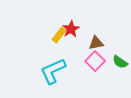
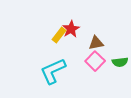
green semicircle: rotated 42 degrees counterclockwise
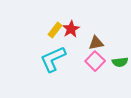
yellow rectangle: moved 4 px left, 5 px up
cyan L-shape: moved 12 px up
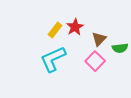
red star: moved 4 px right, 2 px up
brown triangle: moved 3 px right, 4 px up; rotated 35 degrees counterclockwise
green semicircle: moved 14 px up
